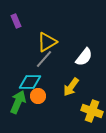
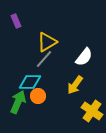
yellow arrow: moved 4 px right, 2 px up
yellow cross: rotated 15 degrees clockwise
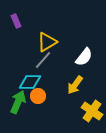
gray line: moved 1 px left, 1 px down
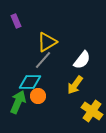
white semicircle: moved 2 px left, 3 px down
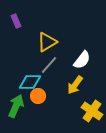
gray line: moved 6 px right, 5 px down
green arrow: moved 2 px left, 4 px down
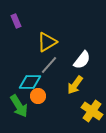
green arrow: moved 3 px right; rotated 125 degrees clockwise
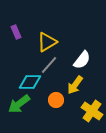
purple rectangle: moved 11 px down
orange circle: moved 18 px right, 4 px down
green arrow: moved 2 px up; rotated 85 degrees clockwise
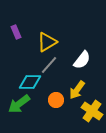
yellow arrow: moved 2 px right, 5 px down
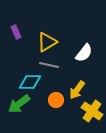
white semicircle: moved 2 px right, 7 px up
gray line: rotated 60 degrees clockwise
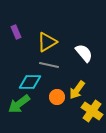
white semicircle: rotated 78 degrees counterclockwise
orange circle: moved 1 px right, 3 px up
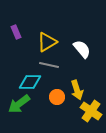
white semicircle: moved 2 px left, 4 px up
yellow arrow: rotated 54 degrees counterclockwise
yellow cross: moved 1 px left
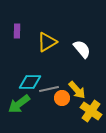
purple rectangle: moved 1 px right, 1 px up; rotated 24 degrees clockwise
gray line: moved 24 px down; rotated 24 degrees counterclockwise
yellow arrow: rotated 24 degrees counterclockwise
orange circle: moved 5 px right, 1 px down
